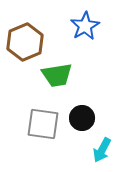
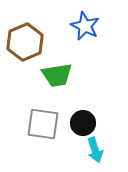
blue star: rotated 16 degrees counterclockwise
black circle: moved 1 px right, 5 px down
cyan arrow: moved 7 px left; rotated 45 degrees counterclockwise
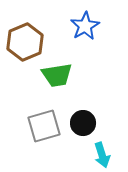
blue star: rotated 16 degrees clockwise
gray square: moved 1 px right, 2 px down; rotated 24 degrees counterclockwise
cyan arrow: moved 7 px right, 5 px down
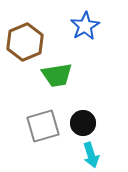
gray square: moved 1 px left
cyan arrow: moved 11 px left
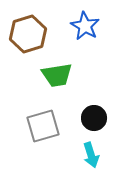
blue star: rotated 12 degrees counterclockwise
brown hexagon: moved 3 px right, 8 px up; rotated 6 degrees clockwise
black circle: moved 11 px right, 5 px up
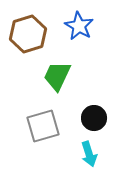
blue star: moved 6 px left
green trapezoid: moved 1 px down; rotated 124 degrees clockwise
cyan arrow: moved 2 px left, 1 px up
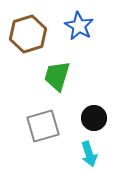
green trapezoid: rotated 8 degrees counterclockwise
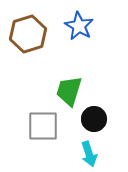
green trapezoid: moved 12 px right, 15 px down
black circle: moved 1 px down
gray square: rotated 16 degrees clockwise
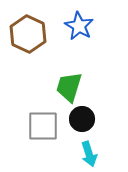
brown hexagon: rotated 18 degrees counterclockwise
green trapezoid: moved 4 px up
black circle: moved 12 px left
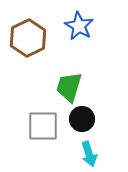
brown hexagon: moved 4 px down; rotated 9 degrees clockwise
